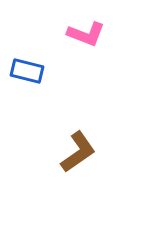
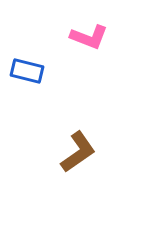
pink L-shape: moved 3 px right, 3 px down
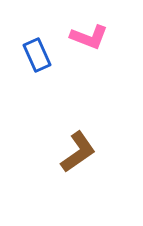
blue rectangle: moved 10 px right, 16 px up; rotated 52 degrees clockwise
